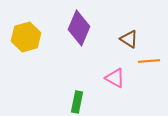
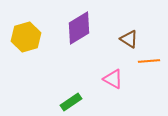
purple diamond: rotated 36 degrees clockwise
pink triangle: moved 2 px left, 1 px down
green rectangle: moved 6 px left; rotated 45 degrees clockwise
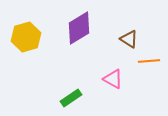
green rectangle: moved 4 px up
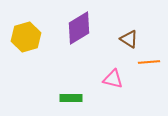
orange line: moved 1 px down
pink triangle: rotated 15 degrees counterclockwise
green rectangle: rotated 35 degrees clockwise
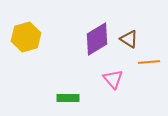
purple diamond: moved 18 px right, 11 px down
pink triangle: rotated 35 degrees clockwise
green rectangle: moved 3 px left
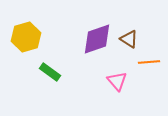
purple diamond: rotated 12 degrees clockwise
pink triangle: moved 4 px right, 2 px down
green rectangle: moved 18 px left, 26 px up; rotated 35 degrees clockwise
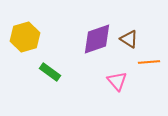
yellow hexagon: moved 1 px left
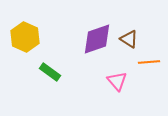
yellow hexagon: rotated 20 degrees counterclockwise
